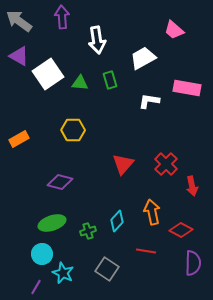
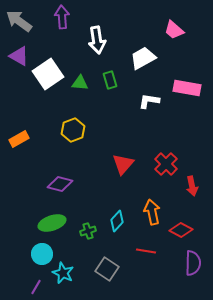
yellow hexagon: rotated 20 degrees counterclockwise
purple diamond: moved 2 px down
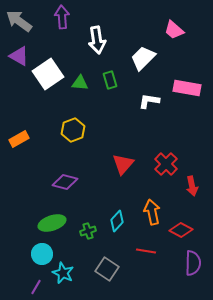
white trapezoid: rotated 16 degrees counterclockwise
purple diamond: moved 5 px right, 2 px up
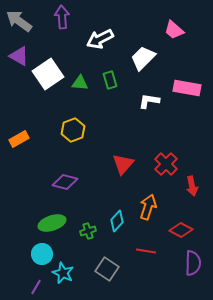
white arrow: moved 3 px right, 1 px up; rotated 72 degrees clockwise
orange arrow: moved 4 px left, 5 px up; rotated 30 degrees clockwise
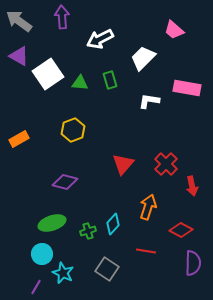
cyan diamond: moved 4 px left, 3 px down
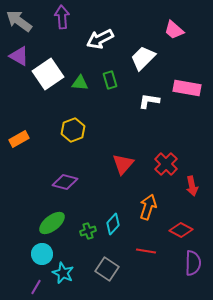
green ellipse: rotated 20 degrees counterclockwise
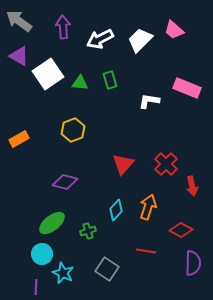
purple arrow: moved 1 px right, 10 px down
white trapezoid: moved 3 px left, 18 px up
pink rectangle: rotated 12 degrees clockwise
cyan diamond: moved 3 px right, 14 px up
purple line: rotated 28 degrees counterclockwise
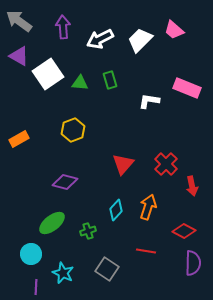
red diamond: moved 3 px right, 1 px down
cyan circle: moved 11 px left
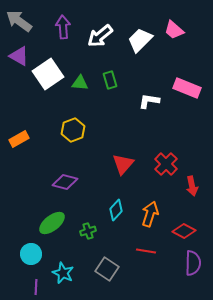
white arrow: moved 3 px up; rotated 12 degrees counterclockwise
orange arrow: moved 2 px right, 7 px down
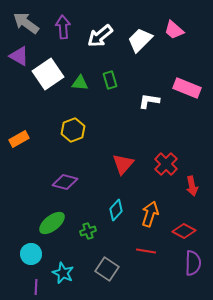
gray arrow: moved 7 px right, 2 px down
